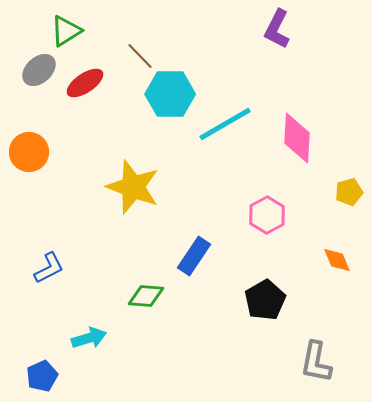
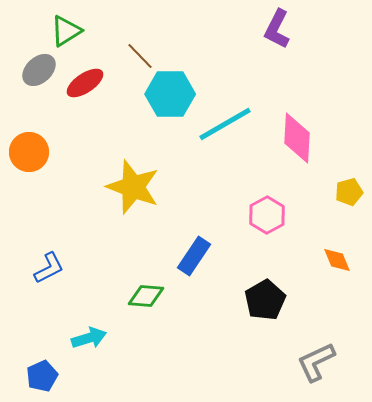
gray L-shape: rotated 54 degrees clockwise
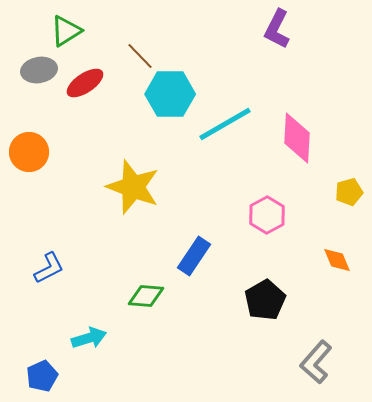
gray ellipse: rotated 32 degrees clockwise
gray L-shape: rotated 24 degrees counterclockwise
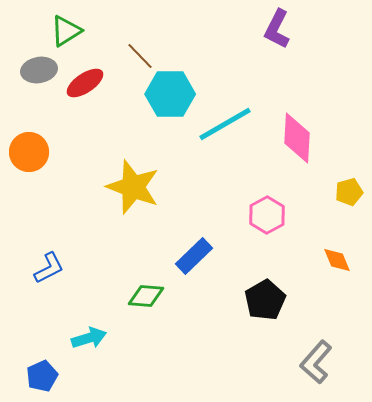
blue rectangle: rotated 12 degrees clockwise
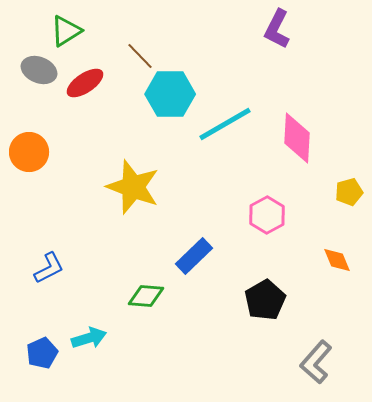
gray ellipse: rotated 32 degrees clockwise
blue pentagon: moved 23 px up
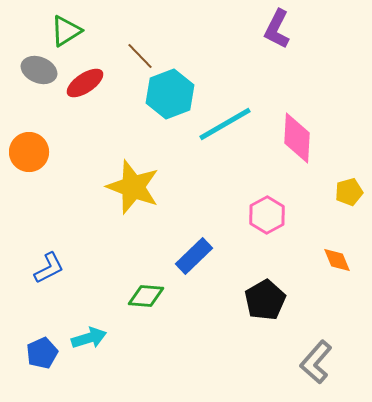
cyan hexagon: rotated 21 degrees counterclockwise
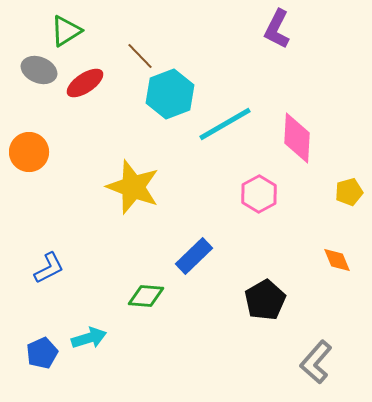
pink hexagon: moved 8 px left, 21 px up
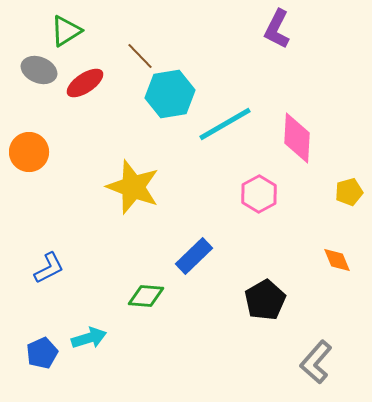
cyan hexagon: rotated 12 degrees clockwise
